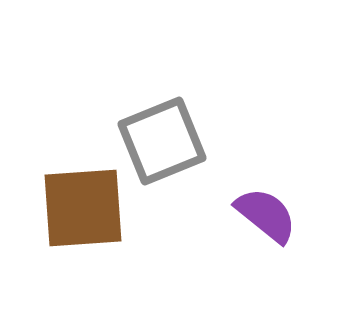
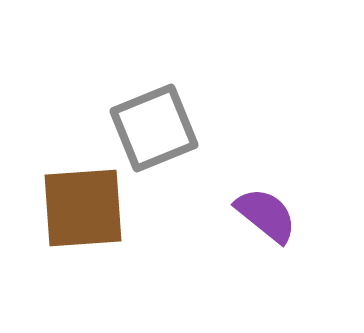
gray square: moved 8 px left, 13 px up
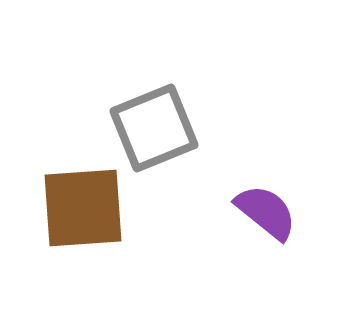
purple semicircle: moved 3 px up
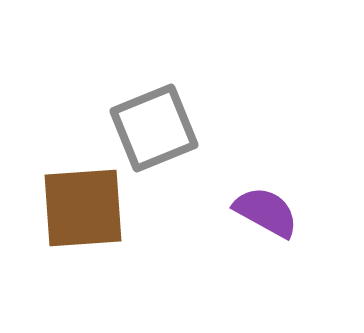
purple semicircle: rotated 10 degrees counterclockwise
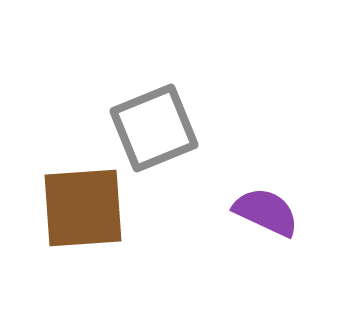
purple semicircle: rotated 4 degrees counterclockwise
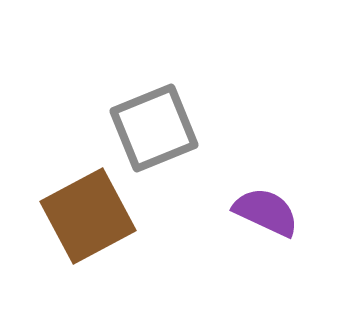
brown square: moved 5 px right, 8 px down; rotated 24 degrees counterclockwise
